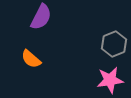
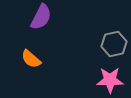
gray hexagon: rotated 10 degrees clockwise
pink star: rotated 8 degrees clockwise
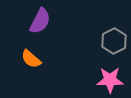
purple semicircle: moved 1 px left, 4 px down
gray hexagon: moved 3 px up; rotated 15 degrees counterclockwise
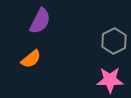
orange semicircle: rotated 80 degrees counterclockwise
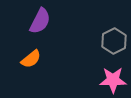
pink star: moved 3 px right
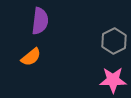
purple semicircle: rotated 20 degrees counterclockwise
orange semicircle: moved 2 px up
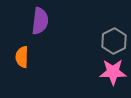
orange semicircle: moved 9 px left; rotated 130 degrees clockwise
pink star: moved 8 px up
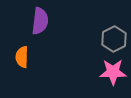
gray hexagon: moved 2 px up
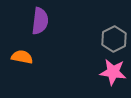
orange semicircle: rotated 100 degrees clockwise
pink star: rotated 8 degrees clockwise
